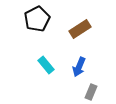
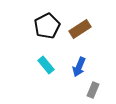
black pentagon: moved 10 px right, 7 px down
gray rectangle: moved 2 px right, 2 px up
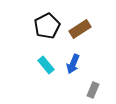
blue arrow: moved 6 px left, 3 px up
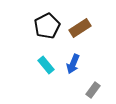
brown rectangle: moved 1 px up
gray rectangle: rotated 14 degrees clockwise
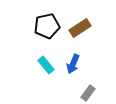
black pentagon: rotated 15 degrees clockwise
gray rectangle: moved 5 px left, 3 px down
